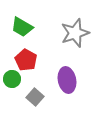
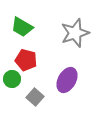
red pentagon: rotated 15 degrees counterclockwise
purple ellipse: rotated 40 degrees clockwise
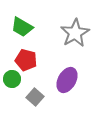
gray star: rotated 12 degrees counterclockwise
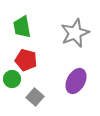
green trapezoid: rotated 50 degrees clockwise
gray star: rotated 8 degrees clockwise
purple ellipse: moved 9 px right, 1 px down
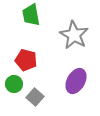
green trapezoid: moved 9 px right, 12 px up
gray star: moved 1 px left, 2 px down; rotated 20 degrees counterclockwise
green circle: moved 2 px right, 5 px down
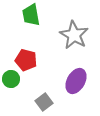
green circle: moved 3 px left, 5 px up
gray square: moved 9 px right, 5 px down; rotated 12 degrees clockwise
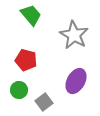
green trapezoid: rotated 150 degrees clockwise
green circle: moved 8 px right, 11 px down
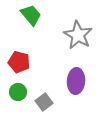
gray star: moved 4 px right
red pentagon: moved 7 px left, 2 px down
purple ellipse: rotated 25 degrees counterclockwise
green circle: moved 1 px left, 2 px down
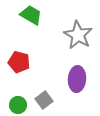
green trapezoid: rotated 20 degrees counterclockwise
purple ellipse: moved 1 px right, 2 px up
green circle: moved 13 px down
gray square: moved 2 px up
